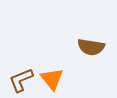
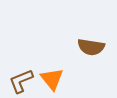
brown L-shape: moved 1 px down
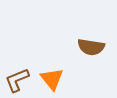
brown L-shape: moved 4 px left, 1 px up
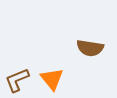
brown semicircle: moved 1 px left, 1 px down
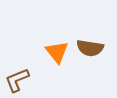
orange triangle: moved 5 px right, 27 px up
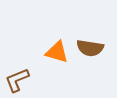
orange triangle: rotated 35 degrees counterclockwise
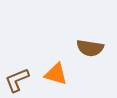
orange triangle: moved 1 px left, 22 px down
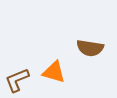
orange triangle: moved 2 px left, 2 px up
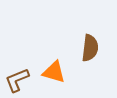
brown semicircle: rotated 92 degrees counterclockwise
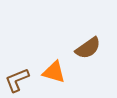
brown semicircle: moved 2 px left; rotated 48 degrees clockwise
